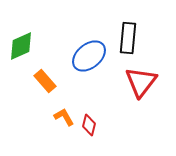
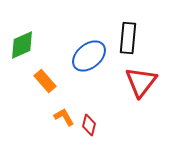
green diamond: moved 1 px right, 1 px up
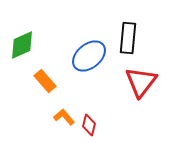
orange L-shape: rotated 10 degrees counterclockwise
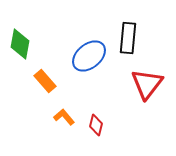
green diamond: moved 2 px left, 1 px up; rotated 56 degrees counterclockwise
red triangle: moved 6 px right, 2 px down
red diamond: moved 7 px right
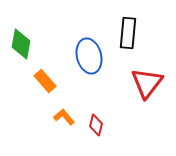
black rectangle: moved 5 px up
green diamond: moved 1 px right
blue ellipse: rotated 64 degrees counterclockwise
red triangle: moved 1 px up
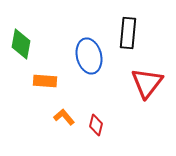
orange rectangle: rotated 45 degrees counterclockwise
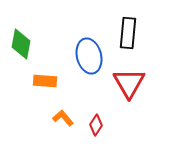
red triangle: moved 18 px left; rotated 8 degrees counterclockwise
orange L-shape: moved 1 px left, 1 px down
red diamond: rotated 20 degrees clockwise
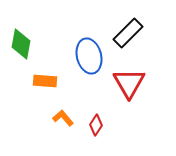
black rectangle: rotated 40 degrees clockwise
